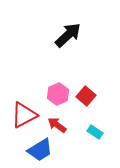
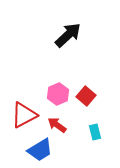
cyan rectangle: rotated 42 degrees clockwise
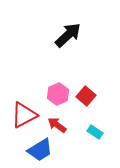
cyan rectangle: rotated 42 degrees counterclockwise
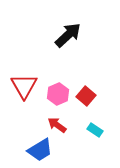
red triangle: moved 29 px up; rotated 32 degrees counterclockwise
cyan rectangle: moved 2 px up
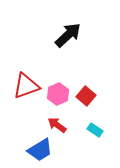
red triangle: moved 2 px right; rotated 40 degrees clockwise
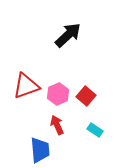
red arrow: rotated 30 degrees clockwise
blue trapezoid: rotated 64 degrees counterclockwise
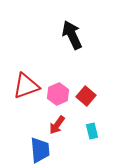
black arrow: moved 4 px right; rotated 72 degrees counterclockwise
red arrow: rotated 120 degrees counterclockwise
cyan rectangle: moved 3 px left, 1 px down; rotated 42 degrees clockwise
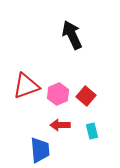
red arrow: moved 3 px right; rotated 54 degrees clockwise
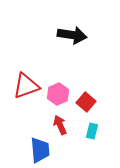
black arrow: rotated 124 degrees clockwise
red square: moved 6 px down
red arrow: rotated 66 degrees clockwise
cyan rectangle: rotated 28 degrees clockwise
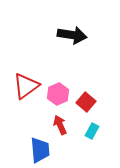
red triangle: rotated 16 degrees counterclockwise
cyan rectangle: rotated 14 degrees clockwise
